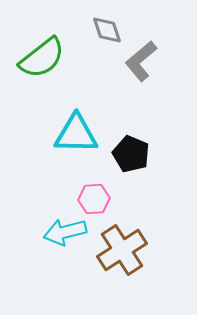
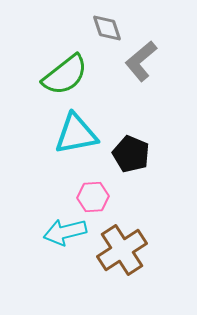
gray diamond: moved 2 px up
green semicircle: moved 23 px right, 17 px down
cyan triangle: rotated 12 degrees counterclockwise
pink hexagon: moved 1 px left, 2 px up
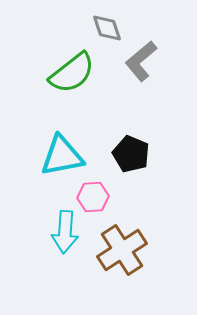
green semicircle: moved 7 px right, 2 px up
cyan triangle: moved 14 px left, 22 px down
cyan arrow: rotated 72 degrees counterclockwise
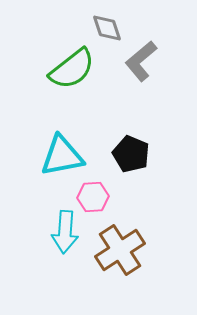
green semicircle: moved 4 px up
brown cross: moved 2 px left
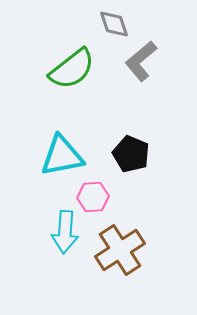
gray diamond: moved 7 px right, 4 px up
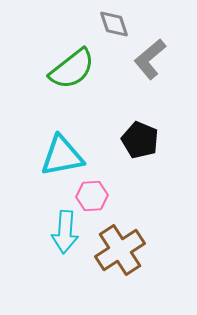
gray L-shape: moved 9 px right, 2 px up
black pentagon: moved 9 px right, 14 px up
pink hexagon: moved 1 px left, 1 px up
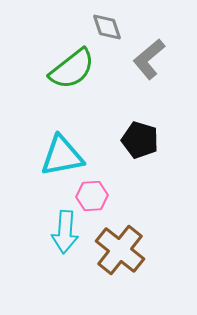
gray diamond: moved 7 px left, 3 px down
gray L-shape: moved 1 px left
black pentagon: rotated 6 degrees counterclockwise
brown cross: rotated 18 degrees counterclockwise
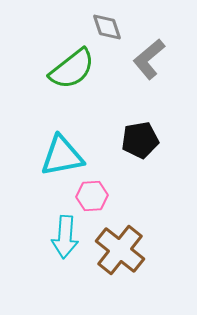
black pentagon: rotated 27 degrees counterclockwise
cyan arrow: moved 5 px down
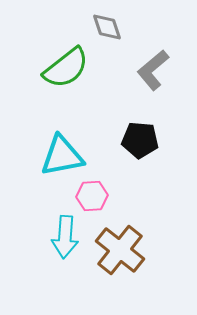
gray L-shape: moved 4 px right, 11 px down
green semicircle: moved 6 px left, 1 px up
black pentagon: rotated 15 degrees clockwise
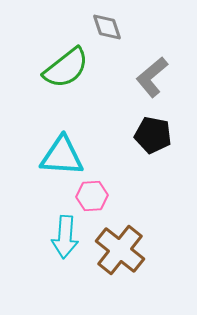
gray L-shape: moved 1 px left, 7 px down
black pentagon: moved 13 px right, 5 px up; rotated 6 degrees clockwise
cyan triangle: rotated 15 degrees clockwise
